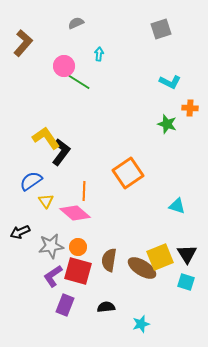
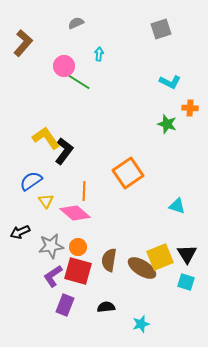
black L-shape: moved 3 px right, 1 px up
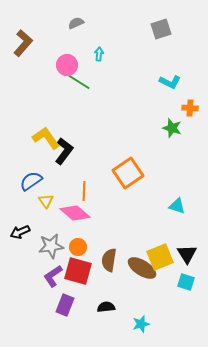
pink circle: moved 3 px right, 1 px up
green star: moved 5 px right, 4 px down
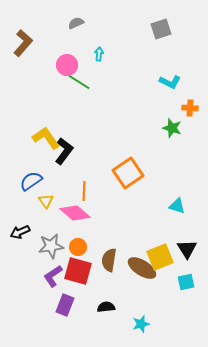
black triangle: moved 5 px up
cyan square: rotated 30 degrees counterclockwise
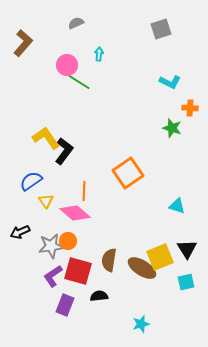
orange circle: moved 10 px left, 6 px up
black semicircle: moved 7 px left, 11 px up
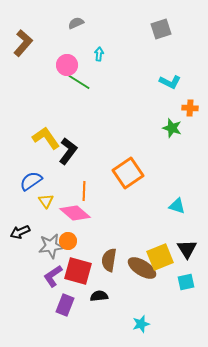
black L-shape: moved 4 px right
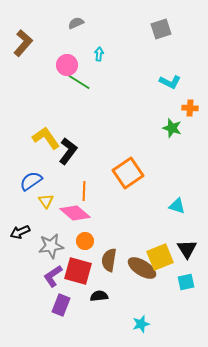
orange circle: moved 17 px right
purple rectangle: moved 4 px left
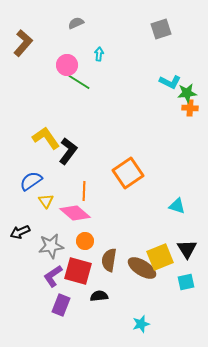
green star: moved 15 px right, 35 px up; rotated 24 degrees counterclockwise
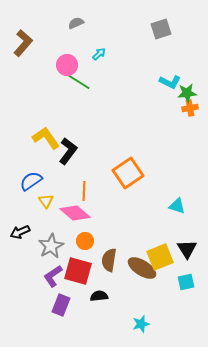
cyan arrow: rotated 40 degrees clockwise
orange cross: rotated 14 degrees counterclockwise
gray star: rotated 20 degrees counterclockwise
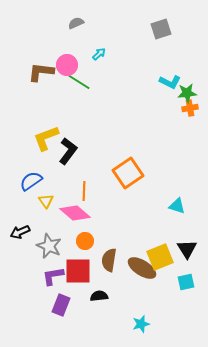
brown L-shape: moved 18 px right, 29 px down; rotated 124 degrees counterclockwise
yellow L-shape: rotated 76 degrees counterclockwise
gray star: moved 2 px left; rotated 20 degrees counterclockwise
red square: rotated 16 degrees counterclockwise
purple L-shape: rotated 25 degrees clockwise
